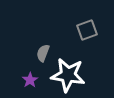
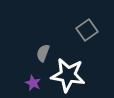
gray square: rotated 15 degrees counterclockwise
purple star: moved 3 px right, 3 px down; rotated 14 degrees counterclockwise
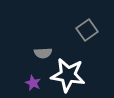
gray semicircle: rotated 114 degrees counterclockwise
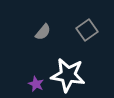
gray semicircle: moved 21 px up; rotated 48 degrees counterclockwise
purple star: moved 3 px right, 1 px down
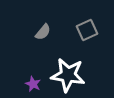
gray square: rotated 10 degrees clockwise
purple star: moved 3 px left
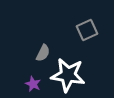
gray semicircle: moved 21 px down; rotated 12 degrees counterclockwise
